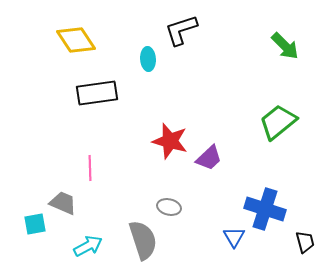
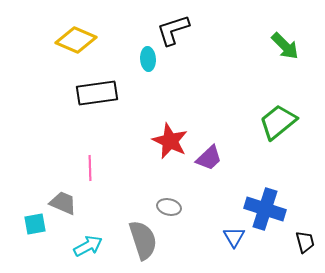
black L-shape: moved 8 px left
yellow diamond: rotated 33 degrees counterclockwise
red star: rotated 9 degrees clockwise
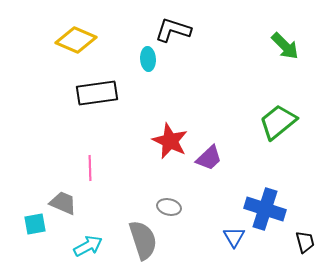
black L-shape: rotated 36 degrees clockwise
